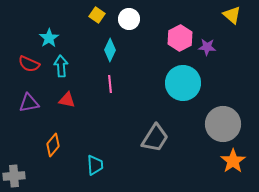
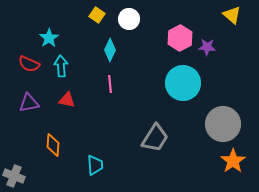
orange diamond: rotated 35 degrees counterclockwise
gray cross: rotated 25 degrees clockwise
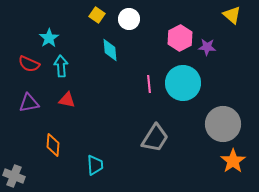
cyan diamond: rotated 30 degrees counterclockwise
pink line: moved 39 px right
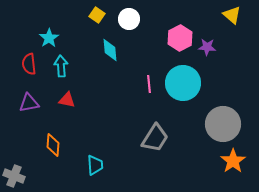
red semicircle: rotated 60 degrees clockwise
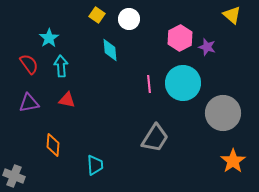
purple star: rotated 12 degrees clockwise
red semicircle: rotated 150 degrees clockwise
gray circle: moved 11 px up
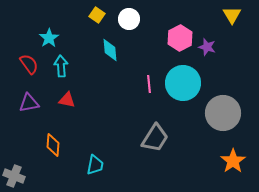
yellow triangle: rotated 18 degrees clockwise
cyan trapezoid: rotated 15 degrees clockwise
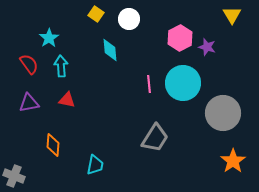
yellow square: moved 1 px left, 1 px up
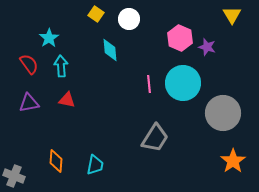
pink hexagon: rotated 10 degrees counterclockwise
orange diamond: moved 3 px right, 16 px down
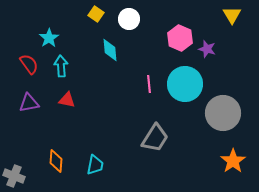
purple star: moved 2 px down
cyan circle: moved 2 px right, 1 px down
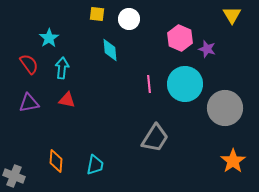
yellow square: moved 1 px right; rotated 28 degrees counterclockwise
cyan arrow: moved 1 px right, 2 px down; rotated 10 degrees clockwise
gray circle: moved 2 px right, 5 px up
